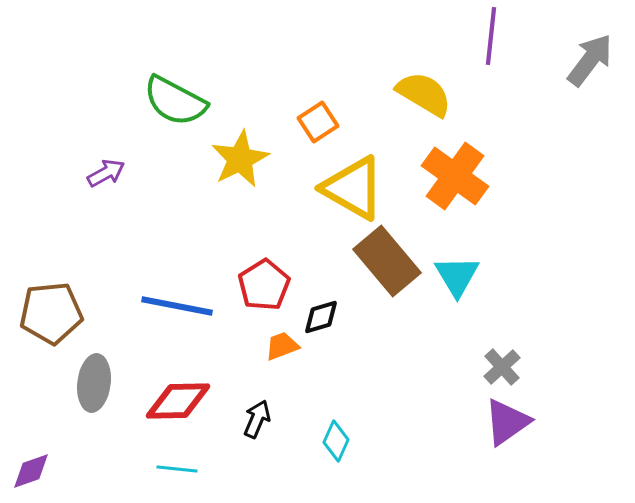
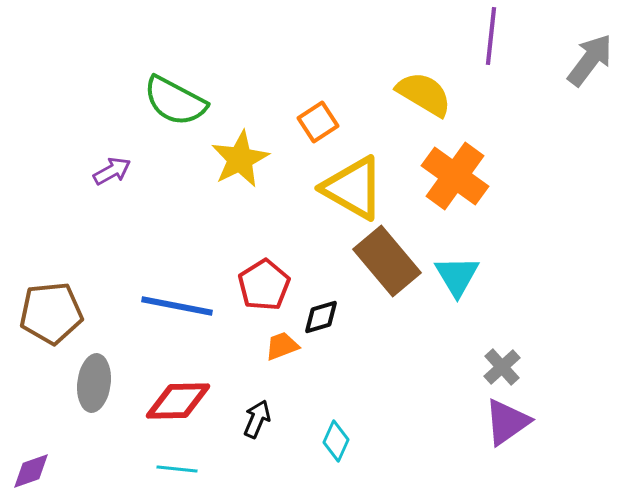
purple arrow: moved 6 px right, 2 px up
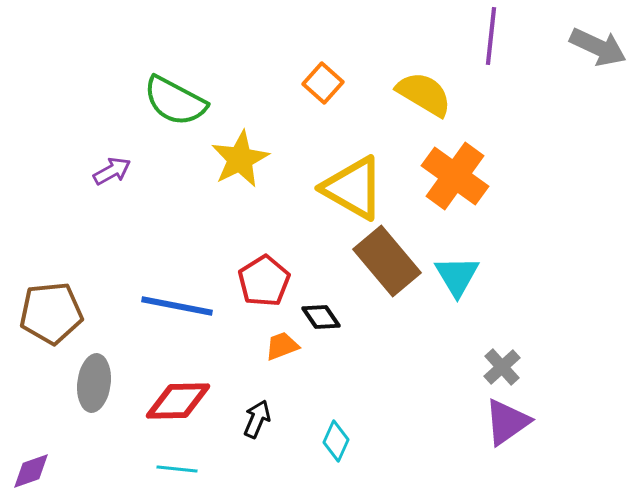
gray arrow: moved 8 px right, 13 px up; rotated 78 degrees clockwise
orange square: moved 5 px right, 39 px up; rotated 15 degrees counterclockwise
red pentagon: moved 4 px up
black diamond: rotated 72 degrees clockwise
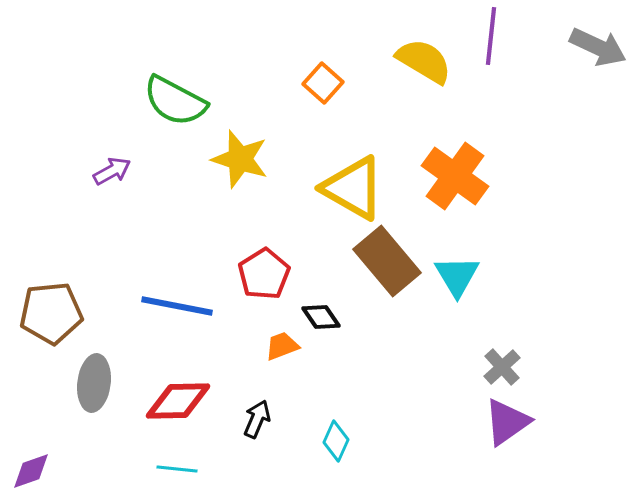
yellow semicircle: moved 33 px up
yellow star: rotated 28 degrees counterclockwise
red pentagon: moved 7 px up
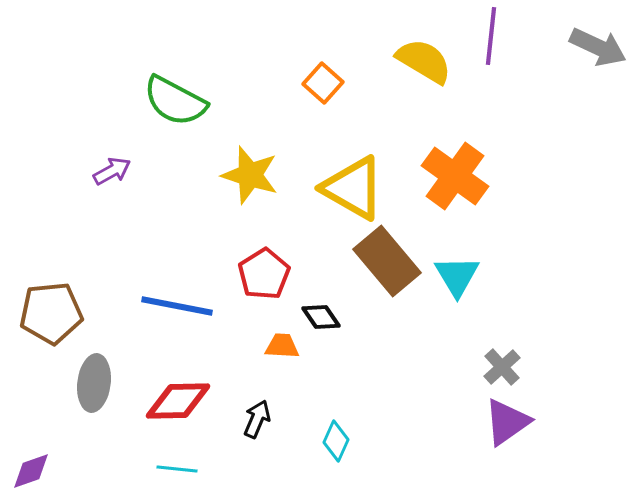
yellow star: moved 10 px right, 16 px down
orange trapezoid: rotated 24 degrees clockwise
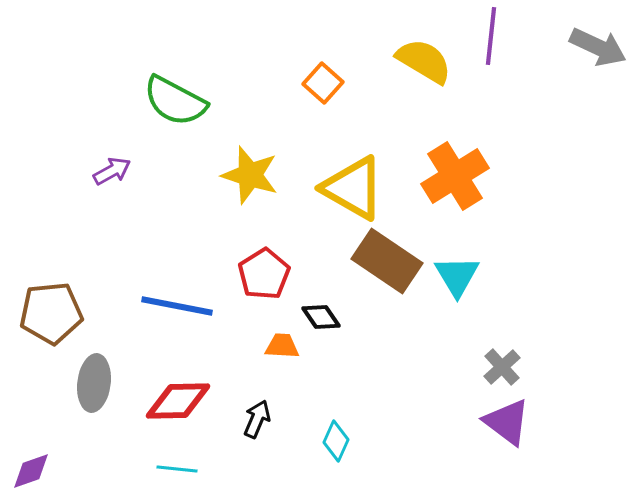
orange cross: rotated 22 degrees clockwise
brown rectangle: rotated 16 degrees counterclockwise
purple triangle: rotated 48 degrees counterclockwise
